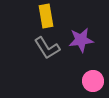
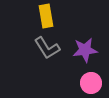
purple star: moved 4 px right, 10 px down
pink circle: moved 2 px left, 2 px down
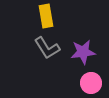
purple star: moved 2 px left, 2 px down
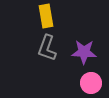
gray L-shape: rotated 52 degrees clockwise
purple star: moved 1 px right; rotated 10 degrees clockwise
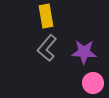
gray L-shape: rotated 20 degrees clockwise
pink circle: moved 2 px right
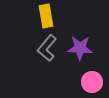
purple star: moved 4 px left, 4 px up
pink circle: moved 1 px left, 1 px up
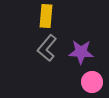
yellow rectangle: rotated 15 degrees clockwise
purple star: moved 1 px right, 4 px down
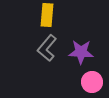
yellow rectangle: moved 1 px right, 1 px up
